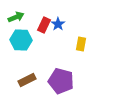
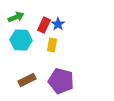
yellow rectangle: moved 29 px left, 1 px down
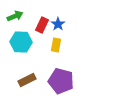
green arrow: moved 1 px left, 1 px up
red rectangle: moved 2 px left
cyan hexagon: moved 2 px down
yellow rectangle: moved 4 px right
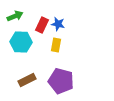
blue star: rotated 24 degrees counterclockwise
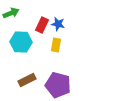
green arrow: moved 4 px left, 3 px up
purple pentagon: moved 3 px left, 4 px down
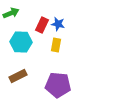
brown rectangle: moved 9 px left, 4 px up
purple pentagon: rotated 10 degrees counterclockwise
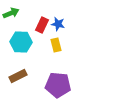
yellow rectangle: rotated 24 degrees counterclockwise
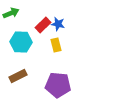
red rectangle: moved 1 px right; rotated 21 degrees clockwise
